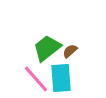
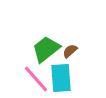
green trapezoid: moved 1 px left, 1 px down
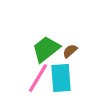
pink line: moved 2 px right, 1 px up; rotated 72 degrees clockwise
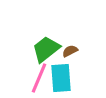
brown semicircle: rotated 14 degrees clockwise
pink line: moved 1 px right; rotated 8 degrees counterclockwise
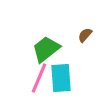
brown semicircle: moved 15 px right, 16 px up; rotated 21 degrees counterclockwise
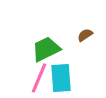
brown semicircle: rotated 14 degrees clockwise
green trapezoid: rotated 12 degrees clockwise
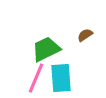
pink line: moved 3 px left
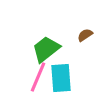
green trapezoid: rotated 12 degrees counterclockwise
pink line: moved 2 px right, 1 px up
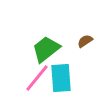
brown semicircle: moved 6 px down
pink line: moved 1 px left, 1 px down; rotated 16 degrees clockwise
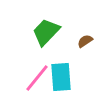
green trapezoid: moved 17 px up; rotated 8 degrees counterclockwise
cyan rectangle: moved 1 px up
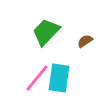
cyan rectangle: moved 2 px left, 1 px down; rotated 12 degrees clockwise
